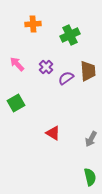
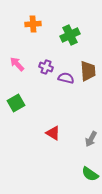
purple cross: rotated 24 degrees counterclockwise
purple semicircle: rotated 49 degrees clockwise
green semicircle: moved 3 px up; rotated 138 degrees clockwise
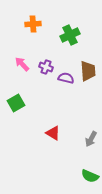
pink arrow: moved 5 px right
green semicircle: moved 2 px down; rotated 12 degrees counterclockwise
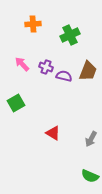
brown trapezoid: rotated 25 degrees clockwise
purple semicircle: moved 2 px left, 2 px up
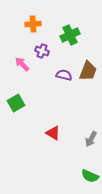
purple cross: moved 4 px left, 16 px up
purple semicircle: moved 1 px up
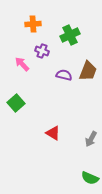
green square: rotated 12 degrees counterclockwise
green semicircle: moved 2 px down
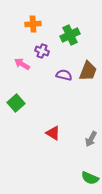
pink arrow: rotated 14 degrees counterclockwise
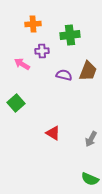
green cross: rotated 18 degrees clockwise
purple cross: rotated 24 degrees counterclockwise
green semicircle: moved 1 px down
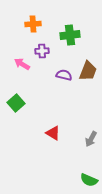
green semicircle: moved 1 px left, 1 px down
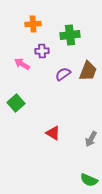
purple semicircle: moved 1 px left, 1 px up; rotated 49 degrees counterclockwise
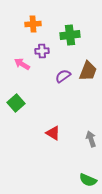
purple semicircle: moved 2 px down
gray arrow: rotated 133 degrees clockwise
green semicircle: moved 1 px left
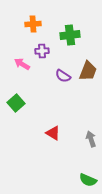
purple semicircle: rotated 112 degrees counterclockwise
